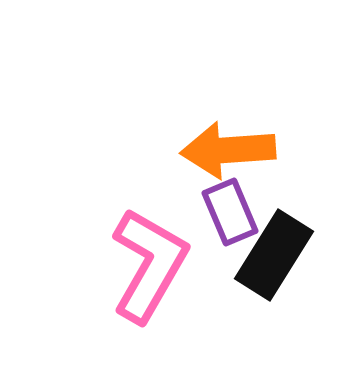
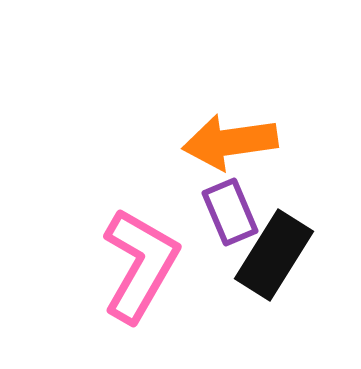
orange arrow: moved 2 px right, 8 px up; rotated 4 degrees counterclockwise
pink L-shape: moved 9 px left
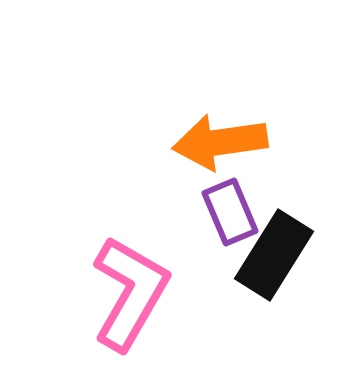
orange arrow: moved 10 px left
pink L-shape: moved 10 px left, 28 px down
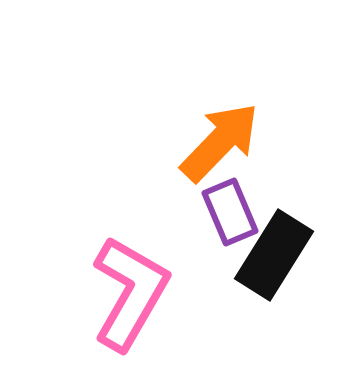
orange arrow: rotated 142 degrees clockwise
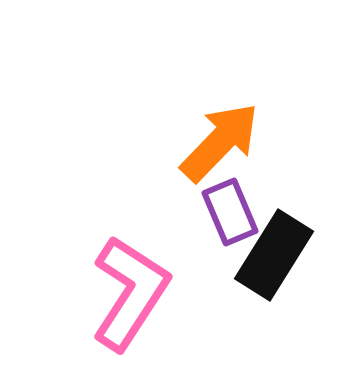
pink L-shape: rotated 3 degrees clockwise
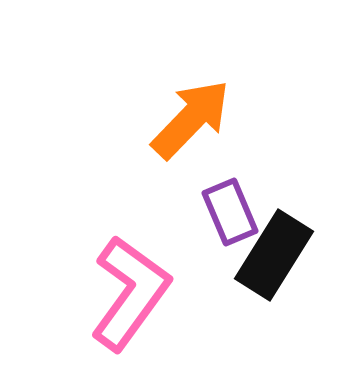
orange arrow: moved 29 px left, 23 px up
pink L-shape: rotated 3 degrees clockwise
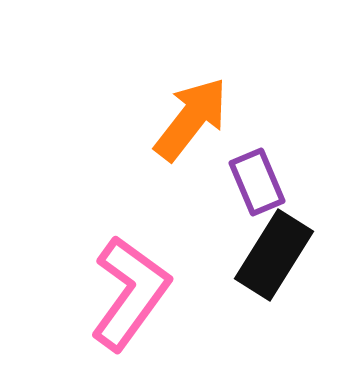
orange arrow: rotated 6 degrees counterclockwise
purple rectangle: moved 27 px right, 30 px up
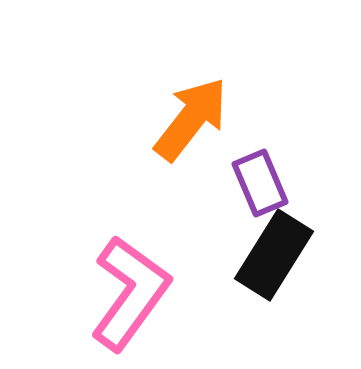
purple rectangle: moved 3 px right, 1 px down
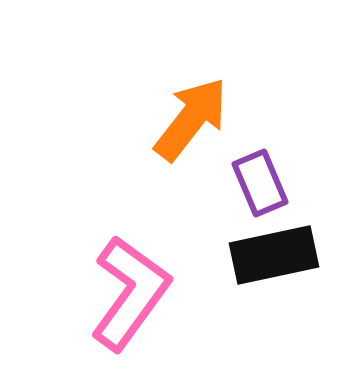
black rectangle: rotated 46 degrees clockwise
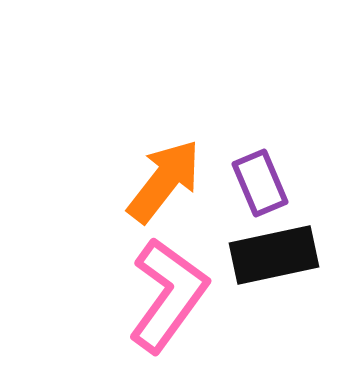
orange arrow: moved 27 px left, 62 px down
pink L-shape: moved 38 px right, 2 px down
